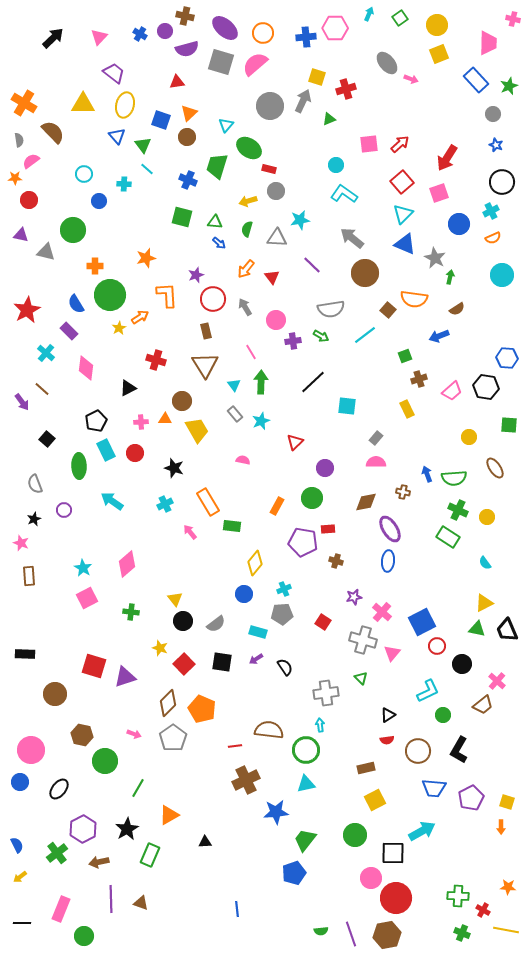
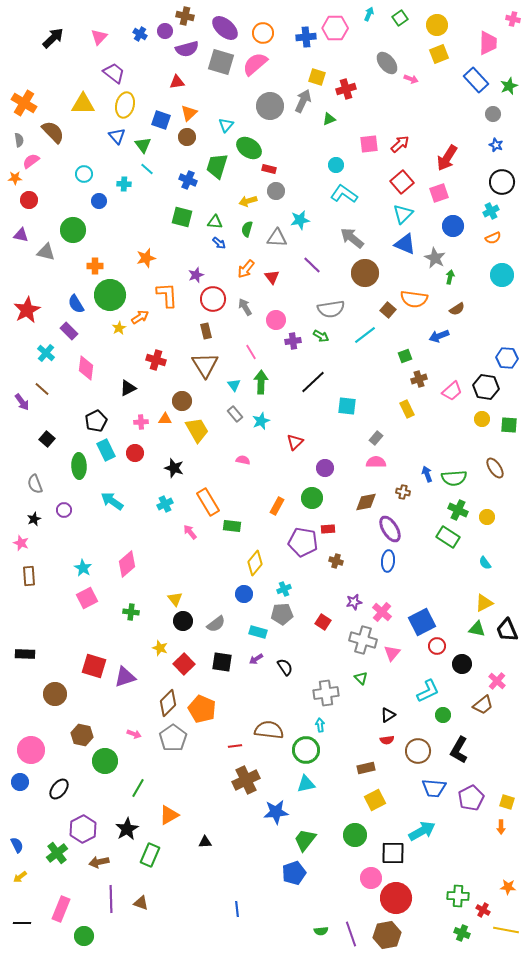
blue circle at (459, 224): moved 6 px left, 2 px down
yellow circle at (469, 437): moved 13 px right, 18 px up
purple star at (354, 597): moved 5 px down
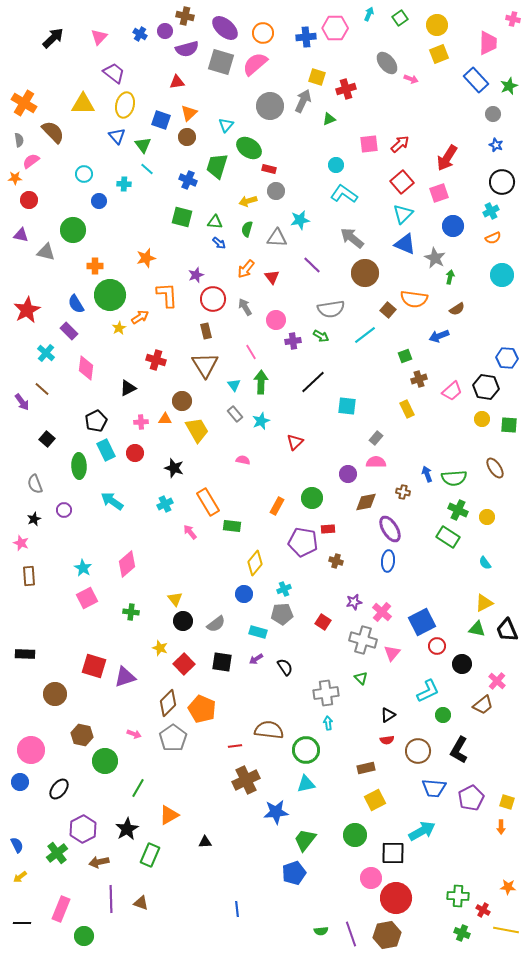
purple circle at (325, 468): moved 23 px right, 6 px down
cyan arrow at (320, 725): moved 8 px right, 2 px up
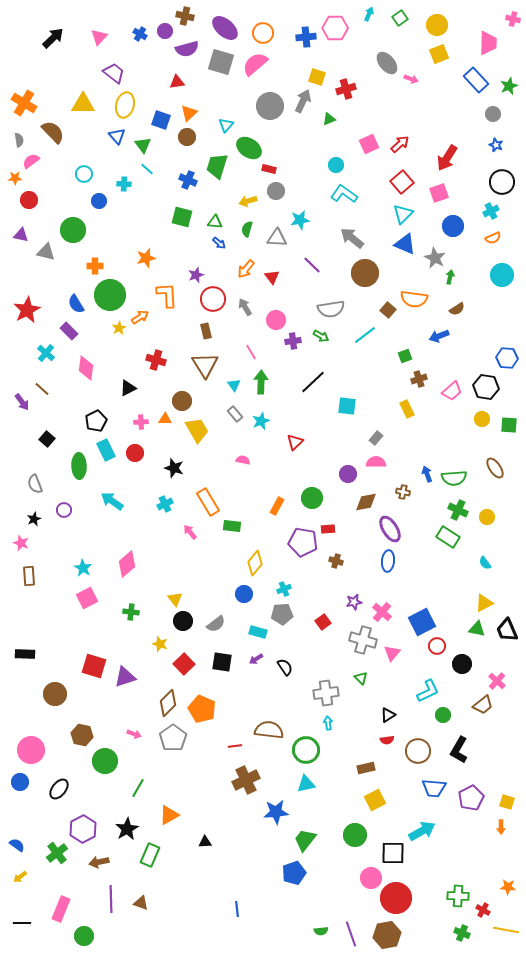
pink square at (369, 144): rotated 18 degrees counterclockwise
red square at (323, 622): rotated 21 degrees clockwise
yellow star at (160, 648): moved 4 px up
blue semicircle at (17, 845): rotated 28 degrees counterclockwise
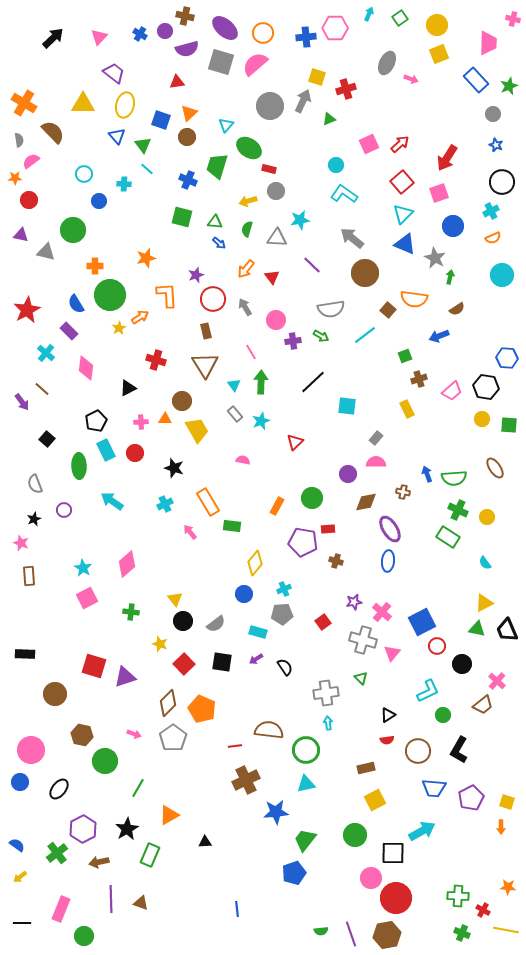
gray ellipse at (387, 63): rotated 65 degrees clockwise
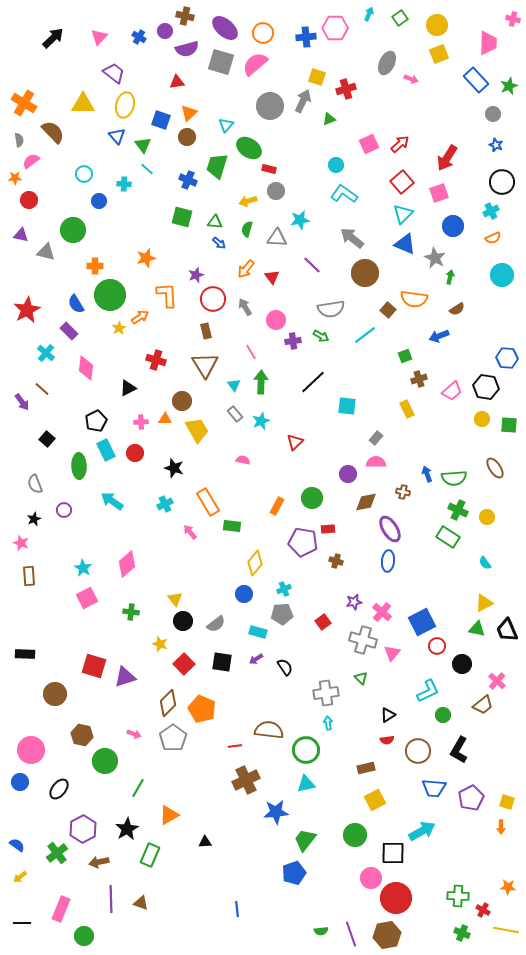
blue cross at (140, 34): moved 1 px left, 3 px down
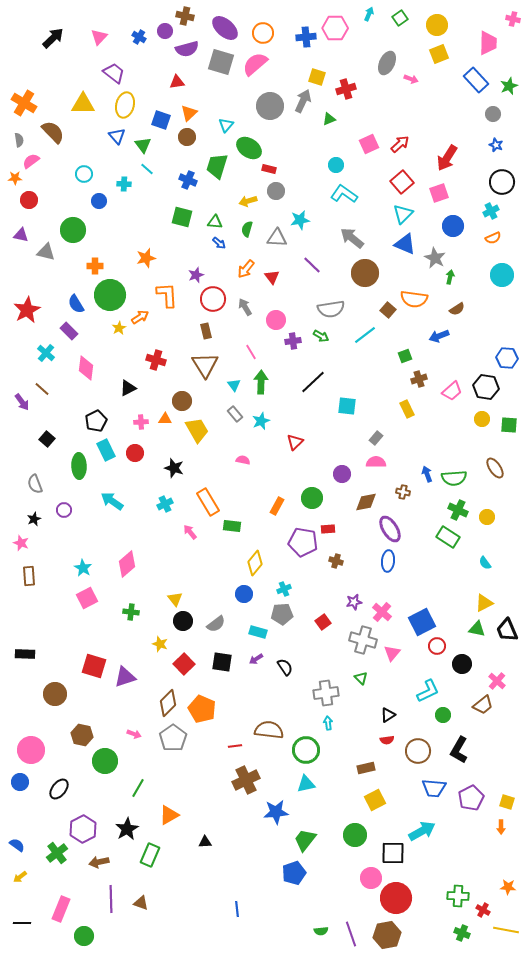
purple circle at (348, 474): moved 6 px left
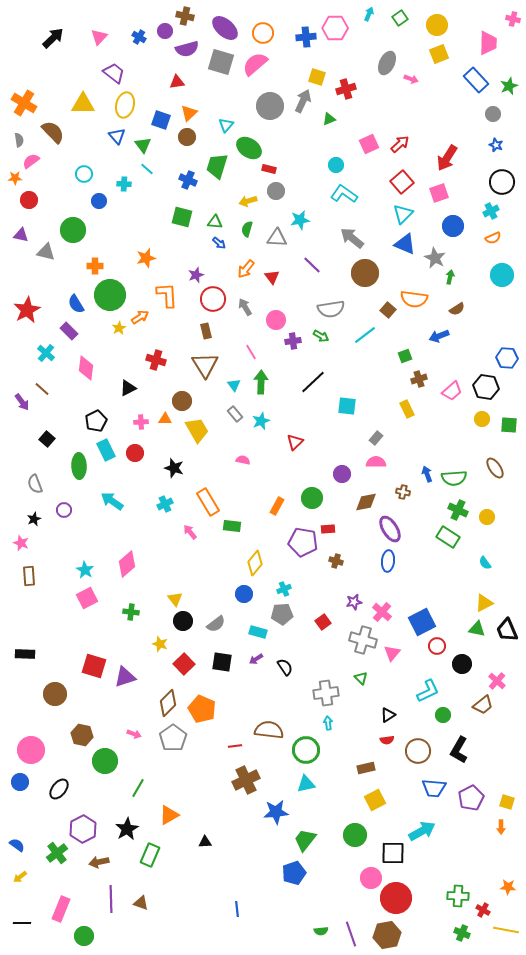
cyan star at (83, 568): moved 2 px right, 2 px down
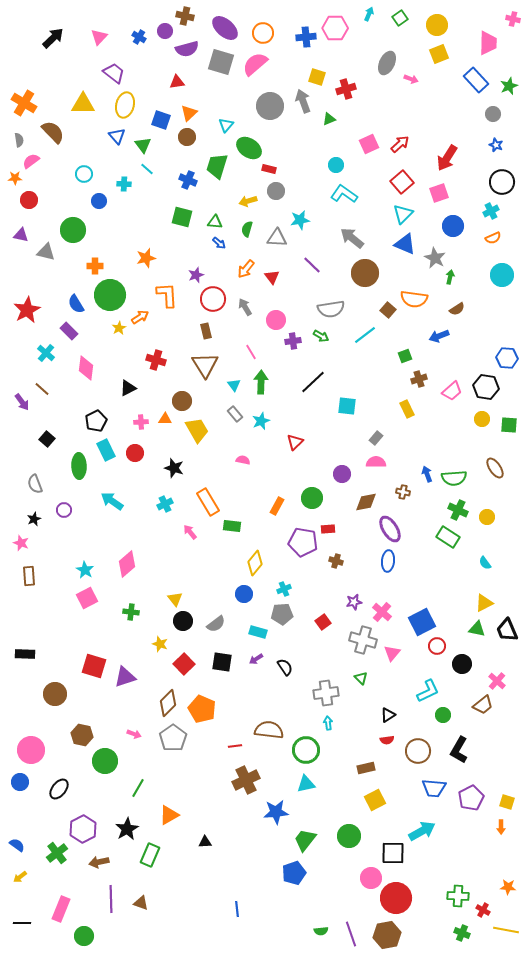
gray arrow at (303, 101): rotated 45 degrees counterclockwise
green circle at (355, 835): moved 6 px left, 1 px down
